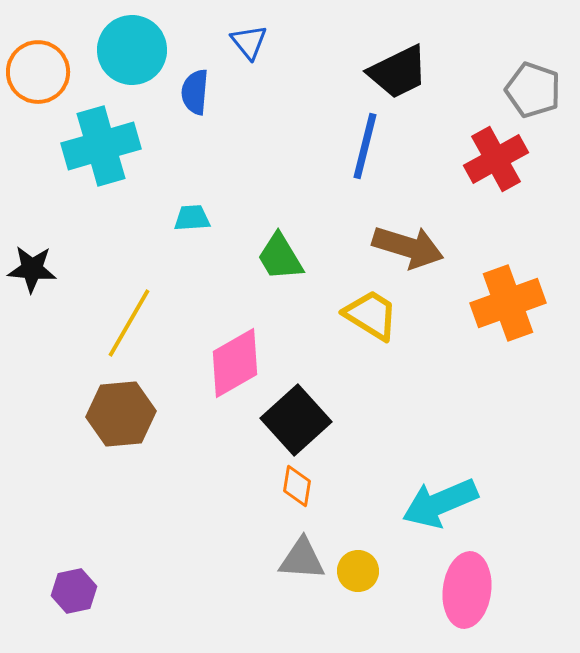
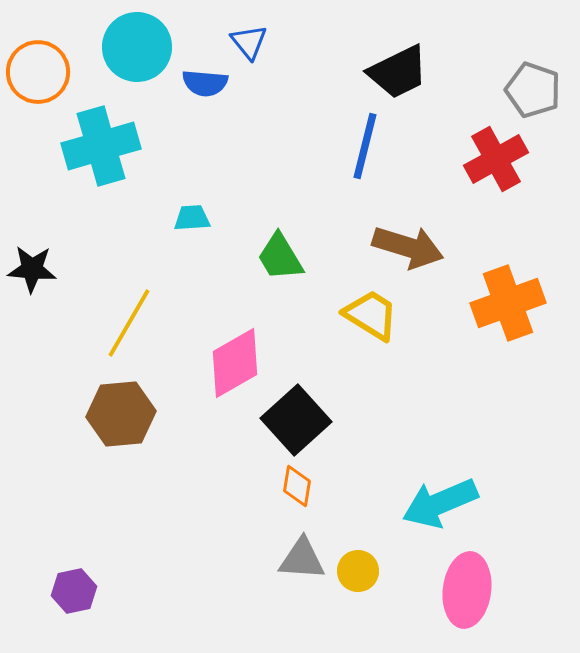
cyan circle: moved 5 px right, 3 px up
blue semicircle: moved 10 px right, 9 px up; rotated 90 degrees counterclockwise
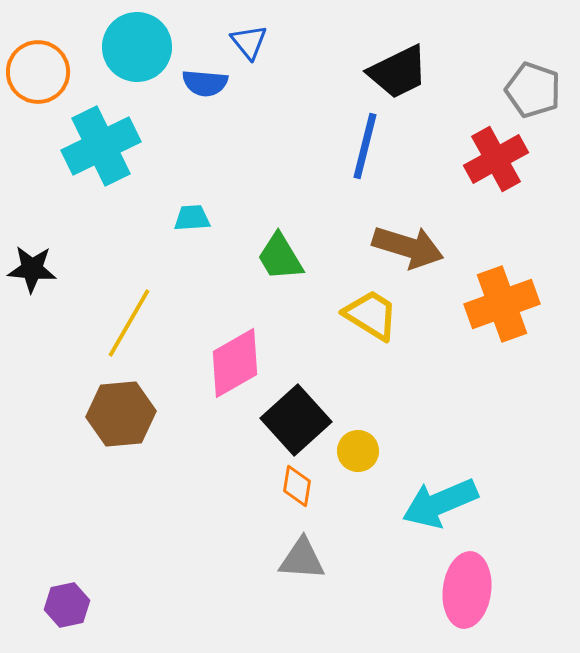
cyan cross: rotated 10 degrees counterclockwise
orange cross: moved 6 px left, 1 px down
yellow circle: moved 120 px up
purple hexagon: moved 7 px left, 14 px down
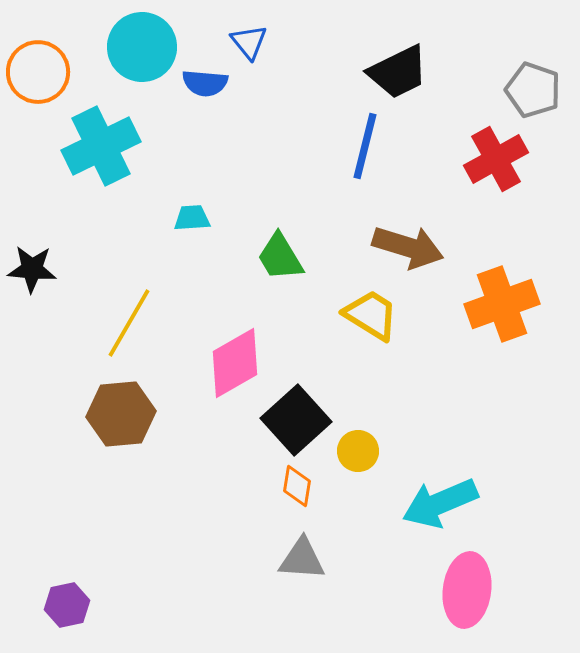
cyan circle: moved 5 px right
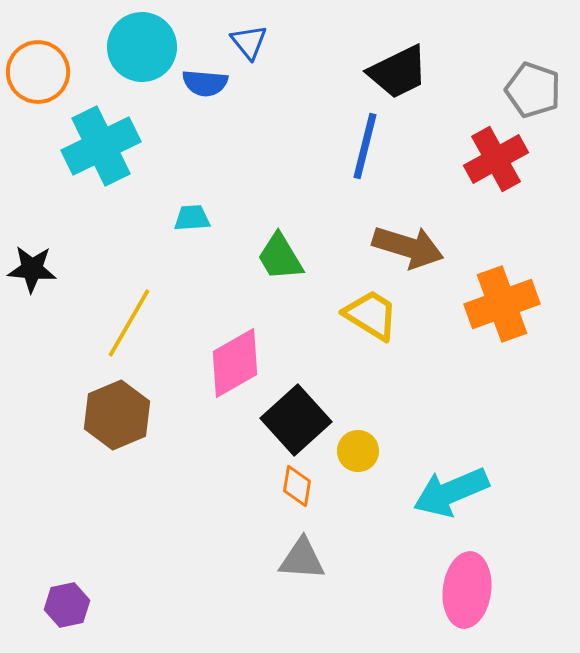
brown hexagon: moved 4 px left, 1 px down; rotated 18 degrees counterclockwise
cyan arrow: moved 11 px right, 11 px up
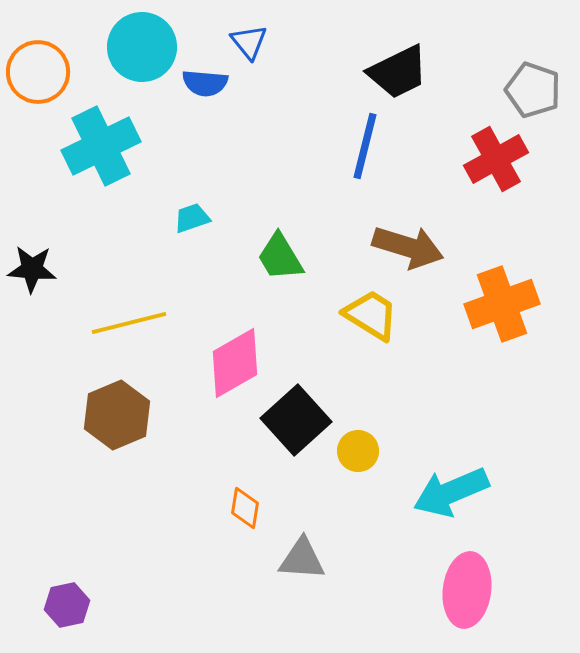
cyan trapezoid: rotated 15 degrees counterclockwise
yellow line: rotated 46 degrees clockwise
orange diamond: moved 52 px left, 22 px down
